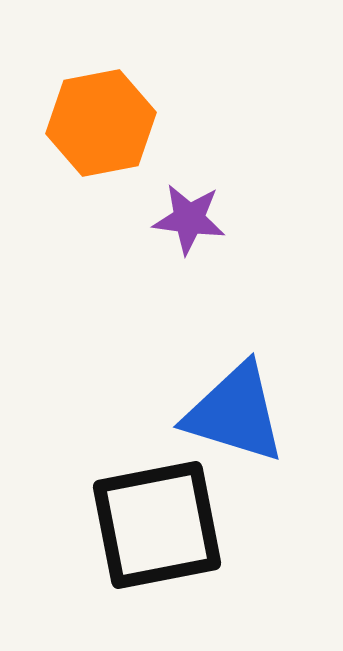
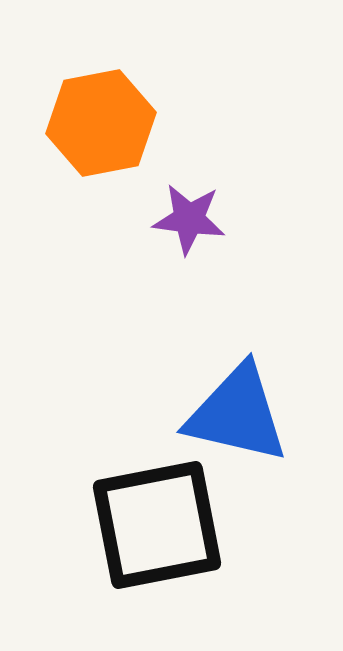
blue triangle: moved 2 px right, 1 px down; rotated 4 degrees counterclockwise
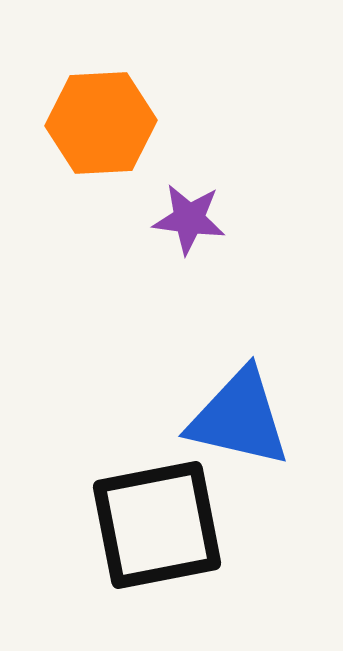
orange hexagon: rotated 8 degrees clockwise
blue triangle: moved 2 px right, 4 px down
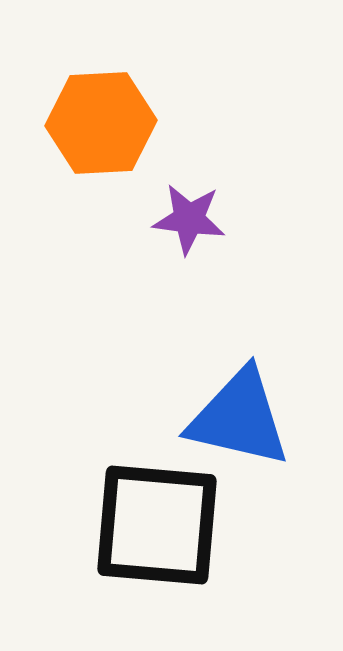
black square: rotated 16 degrees clockwise
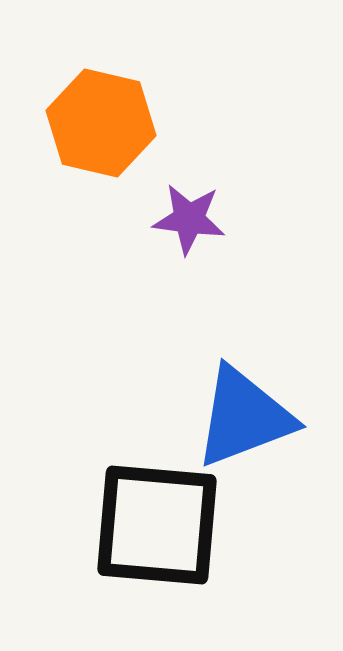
orange hexagon: rotated 16 degrees clockwise
blue triangle: moved 5 px right, 1 px up; rotated 34 degrees counterclockwise
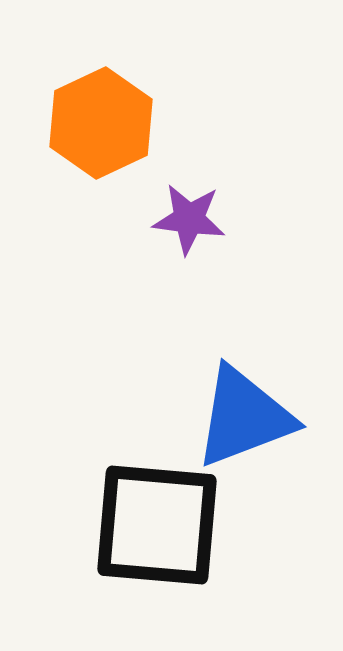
orange hexagon: rotated 22 degrees clockwise
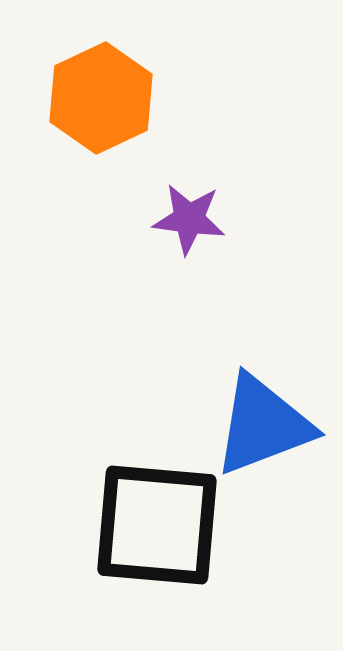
orange hexagon: moved 25 px up
blue triangle: moved 19 px right, 8 px down
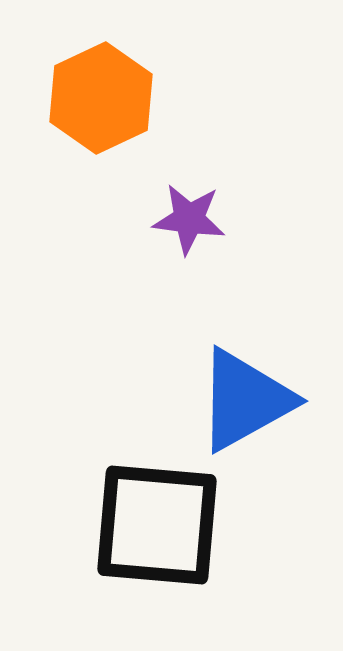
blue triangle: moved 18 px left, 25 px up; rotated 8 degrees counterclockwise
